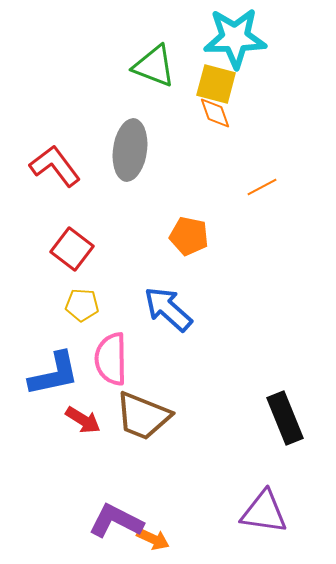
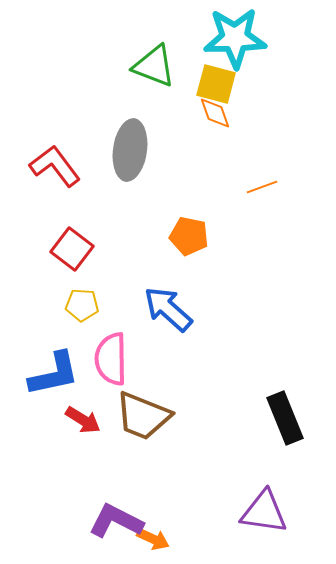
orange line: rotated 8 degrees clockwise
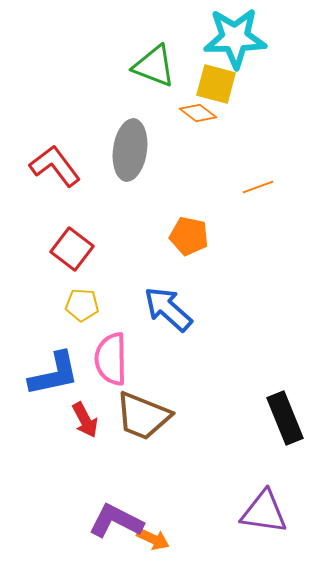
orange diamond: moved 17 px left; rotated 33 degrees counterclockwise
orange line: moved 4 px left
red arrow: moved 2 px right; rotated 30 degrees clockwise
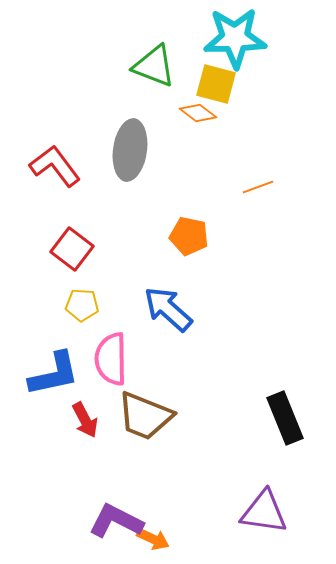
brown trapezoid: moved 2 px right
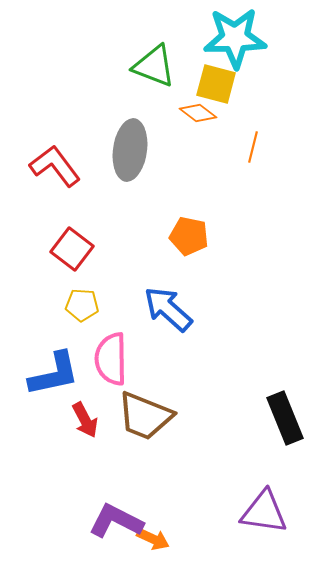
orange line: moved 5 px left, 40 px up; rotated 56 degrees counterclockwise
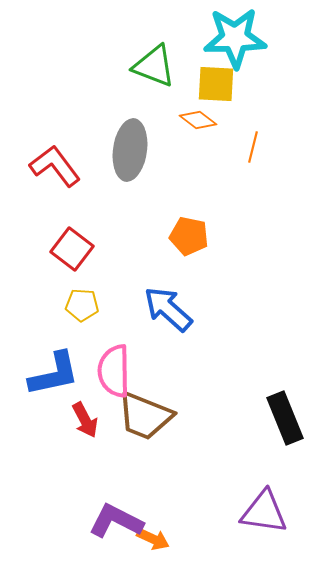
yellow square: rotated 12 degrees counterclockwise
orange diamond: moved 7 px down
pink semicircle: moved 3 px right, 12 px down
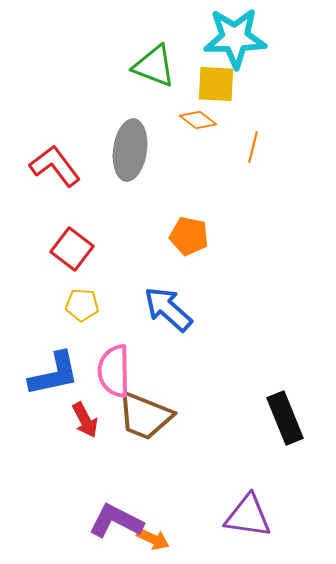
purple triangle: moved 16 px left, 4 px down
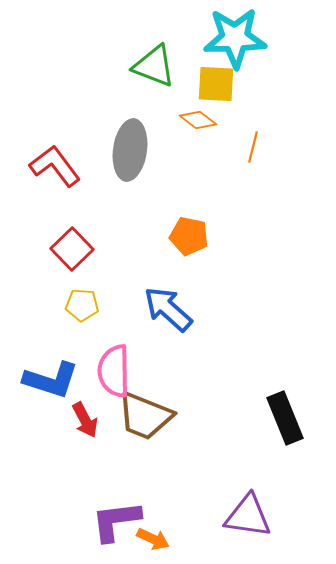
red square: rotated 9 degrees clockwise
blue L-shape: moved 3 px left, 6 px down; rotated 30 degrees clockwise
purple L-shape: rotated 34 degrees counterclockwise
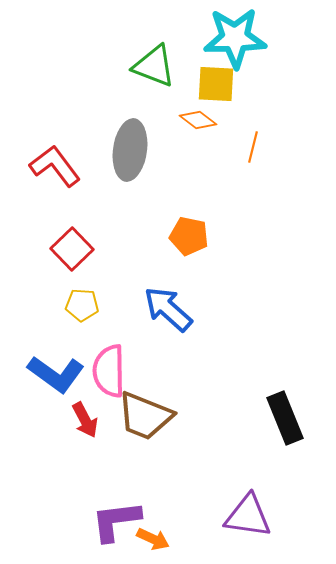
pink semicircle: moved 5 px left
blue L-shape: moved 5 px right, 6 px up; rotated 18 degrees clockwise
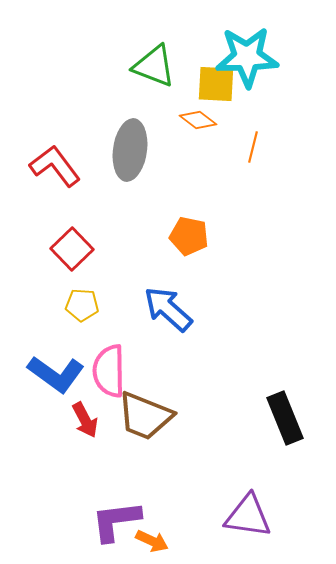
cyan star: moved 12 px right, 19 px down
orange arrow: moved 1 px left, 2 px down
